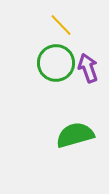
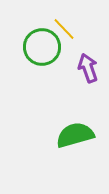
yellow line: moved 3 px right, 4 px down
green circle: moved 14 px left, 16 px up
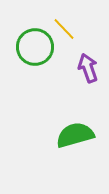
green circle: moved 7 px left
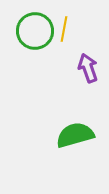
yellow line: rotated 55 degrees clockwise
green circle: moved 16 px up
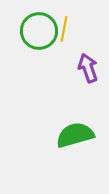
green circle: moved 4 px right
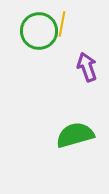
yellow line: moved 2 px left, 5 px up
purple arrow: moved 1 px left, 1 px up
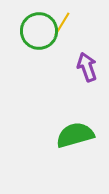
yellow line: rotated 20 degrees clockwise
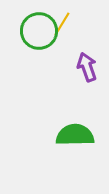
green semicircle: rotated 15 degrees clockwise
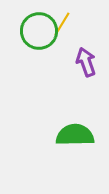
purple arrow: moved 1 px left, 5 px up
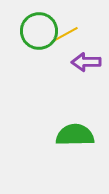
yellow line: moved 4 px right, 10 px down; rotated 30 degrees clockwise
purple arrow: rotated 72 degrees counterclockwise
